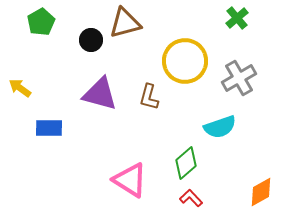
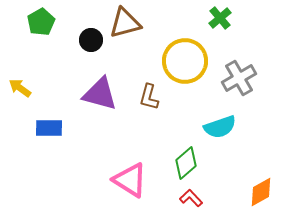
green cross: moved 17 px left
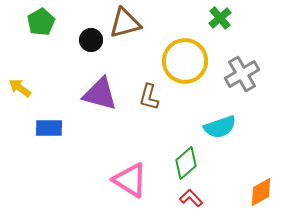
gray cross: moved 3 px right, 4 px up
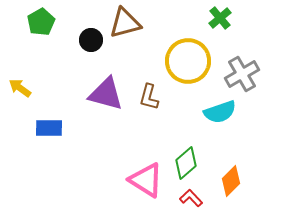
yellow circle: moved 3 px right
purple triangle: moved 6 px right
cyan semicircle: moved 15 px up
pink triangle: moved 16 px right
orange diamond: moved 30 px left, 11 px up; rotated 16 degrees counterclockwise
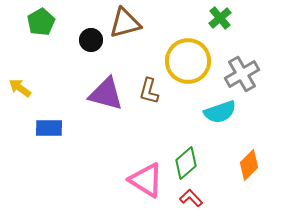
brown L-shape: moved 6 px up
orange diamond: moved 18 px right, 16 px up
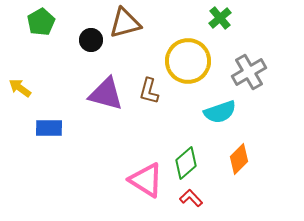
gray cross: moved 7 px right, 2 px up
orange diamond: moved 10 px left, 6 px up
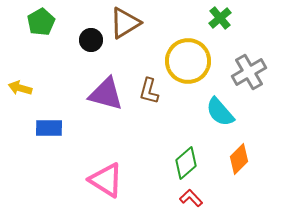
brown triangle: rotated 16 degrees counterclockwise
yellow arrow: rotated 20 degrees counterclockwise
cyan semicircle: rotated 68 degrees clockwise
pink triangle: moved 40 px left
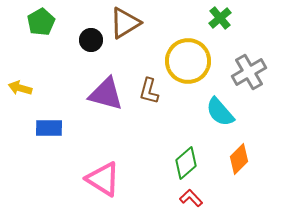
pink triangle: moved 3 px left, 1 px up
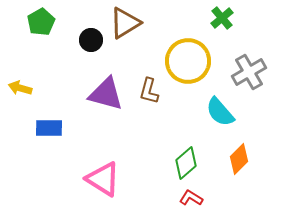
green cross: moved 2 px right
red L-shape: rotated 15 degrees counterclockwise
